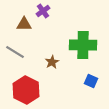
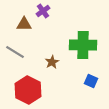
red hexagon: moved 2 px right
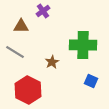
brown triangle: moved 3 px left, 2 px down
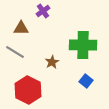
brown triangle: moved 2 px down
blue square: moved 5 px left; rotated 16 degrees clockwise
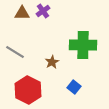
brown triangle: moved 1 px right, 15 px up
blue square: moved 12 px left, 6 px down
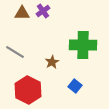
blue square: moved 1 px right, 1 px up
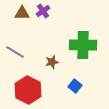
brown star: rotated 16 degrees clockwise
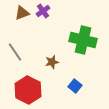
brown triangle: rotated 21 degrees counterclockwise
green cross: moved 5 px up; rotated 12 degrees clockwise
gray line: rotated 24 degrees clockwise
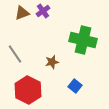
gray line: moved 2 px down
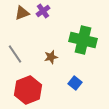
brown star: moved 1 px left, 5 px up
blue square: moved 3 px up
red hexagon: rotated 12 degrees clockwise
